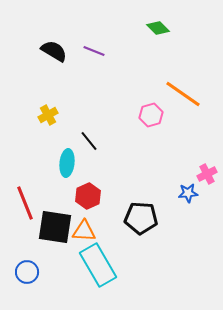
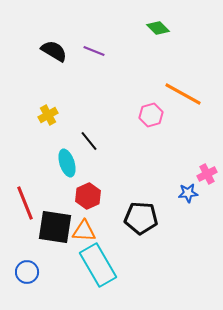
orange line: rotated 6 degrees counterclockwise
cyan ellipse: rotated 24 degrees counterclockwise
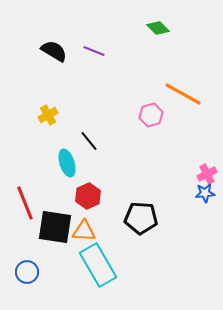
blue star: moved 17 px right
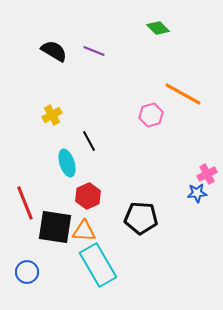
yellow cross: moved 4 px right
black line: rotated 10 degrees clockwise
blue star: moved 8 px left
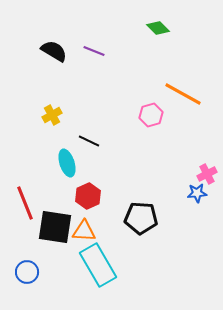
black line: rotated 35 degrees counterclockwise
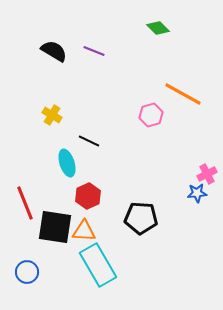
yellow cross: rotated 30 degrees counterclockwise
